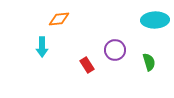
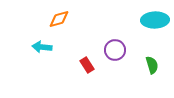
orange diamond: rotated 10 degrees counterclockwise
cyan arrow: rotated 96 degrees clockwise
green semicircle: moved 3 px right, 3 px down
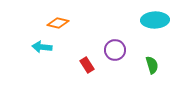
orange diamond: moved 1 px left, 4 px down; rotated 30 degrees clockwise
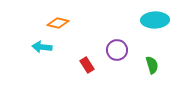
purple circle: moved 2 px right
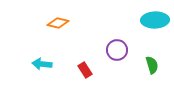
cyan arrow: moved 17 px down
red rectangle: moved 2 px left, 5 px down
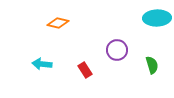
cyan ellipse: moved 2 px right, 2 px up
